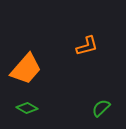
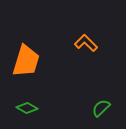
orange L-shape: moved 1 px left, 3 px up; rotated 120 degrees counterclockwise
orange trapezoid: moved 8 px up; rotated 24 degrees counterclockwise
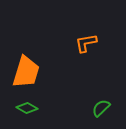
orange L-shape: rotated 55 degrees counterclockwise
orange trapezoid: moved 11 px down
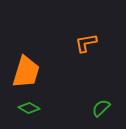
green diamond: moved 2 px right
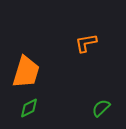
green diamond: rotated 55 degrees counterclockwise
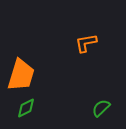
orange trapezoid: moved 5 px left, 3 px down
green diamond: moved 3 px left
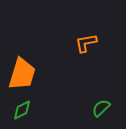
orange trapezoid: moved 1 px right, 1 px up
green diamond: moved 4 px left, 2 px down
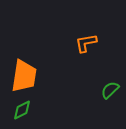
orange trapezoid: moved 2 px right, 2 px down; rotated 8 degrees counterclockwise
green semicircle: moved 9 px right, 18 px up
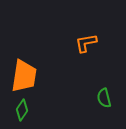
green semicircle: moved 6 px left, 8 px down; rotated 60 degrees counterclockwise
green diamond: rotated 30 degrees counterclockwise
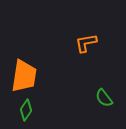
green semicircle: rotated 24 degrees counterclockwise
green diamond: moved 4 px right
